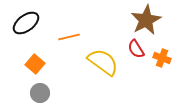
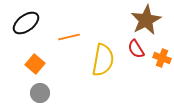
yellow semicircle: moved 2 px up; rotated 64 degrees clockwise
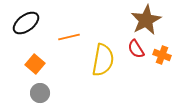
orange cross: moved 3 px up
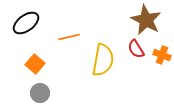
brown star: rotated 16 degrees counterclockwise
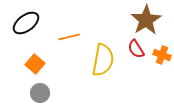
brown star: rotated 12 degrees clockwise
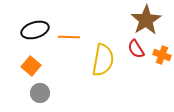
black ellipse: moved 9 px right, 7 px down; rotated 20 degrees clockwise
orange line: rotated 15 degrees clockwise
orange square: moved 4 px left, 2 px down
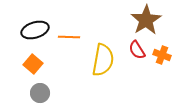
red semicircle: moved 1 px right, 1 px down
orange square: moved 2 px right, 2 px up
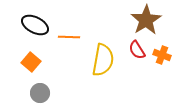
black ellipse: moved 5 px up; rotated 44 degrees clockwise
orange square: moved 2 px left, 2 px up
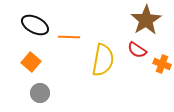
red semicircle: rotated 24 degrees counterclockwise
orange cross: moved 9 px down
